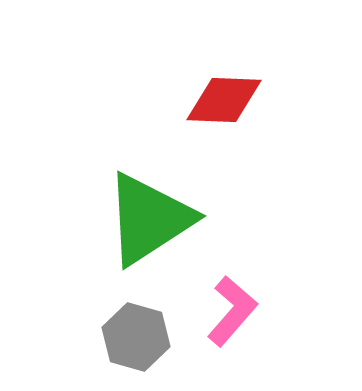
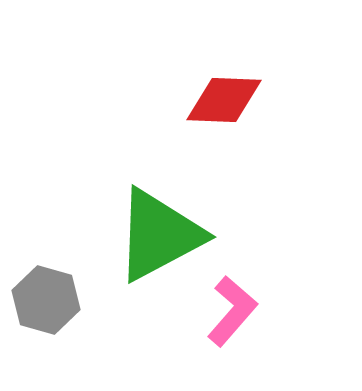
green triangle: moved 10 px right, 16 px down; rotated 5 degrees clockwise
gray hexagon: moved 90 px left, 37 px up
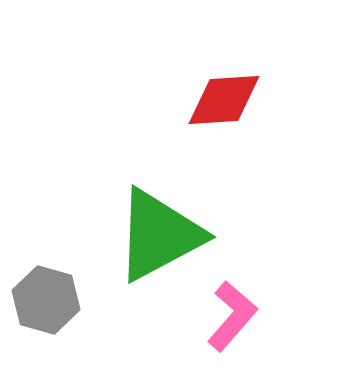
red diamond: rotated 6 degrees counterclockwise
pink L-shape: moved 5 px down
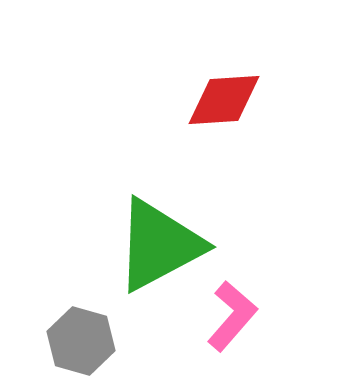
green triangle: moved 10 px down
gray hexagon: moved 35 px right, 41 px down
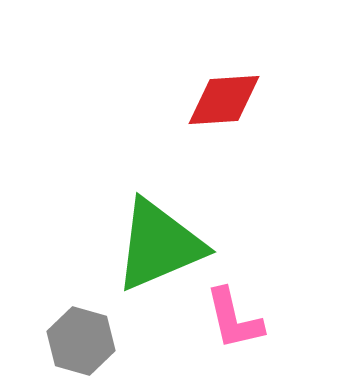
green triangle: rotated 5 degrees clockwise
pink L-shape: moved 2 px right, 3 px down; rotated 126 degrees clockwise
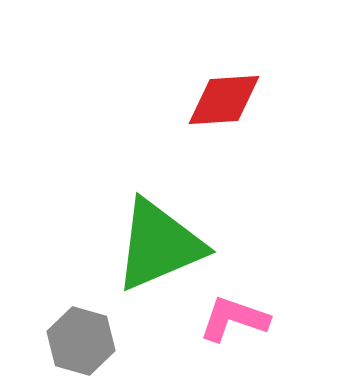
pink L-shape: rotated 122 degrees clockwise
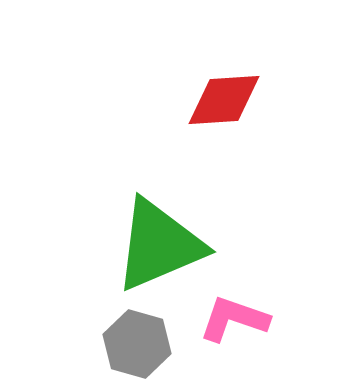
gray hexagon: moved 56 px right, 3 px down
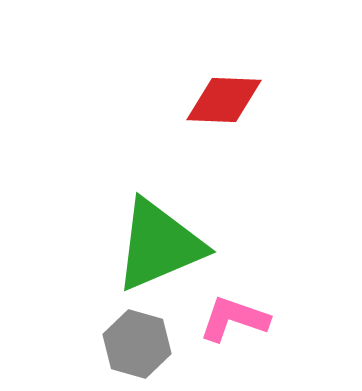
red diamond: rotated 6 degrees clockwise
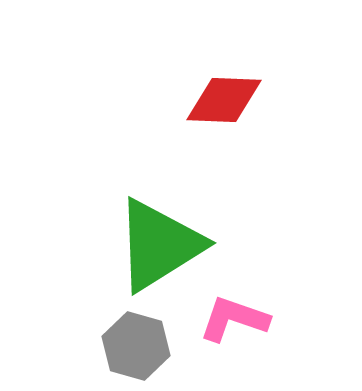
green triangle: rotated 9 degrees counterclockwise
gray hexagon: moved 1 px left, 2 px down
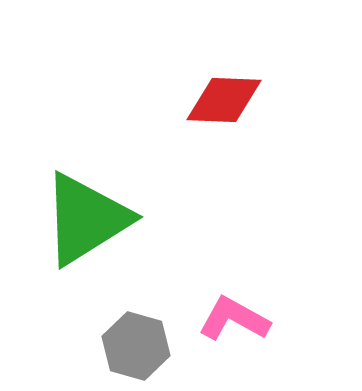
green triangle: moved 73 px left, 26 px up
pink L-shape: rotated 10 degrees clockwise
